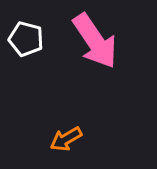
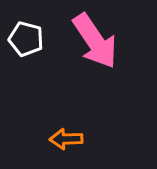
orange arrow: rotated 28 degrees clockwise
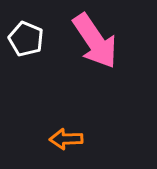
white pentagon: rotated 8 degrees clockwise
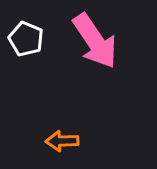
orange arrow: moved 4 px left, 2 px down
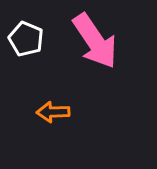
orange arrow: moved 9 px left, 29 px up
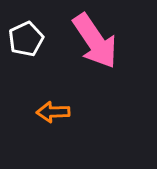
white pentagon: rotated 24 degrees clockwise
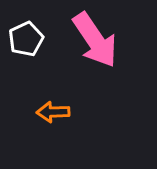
pink arrow: moved 1 px up
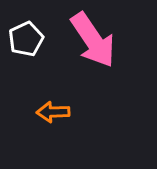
pink arrow: moved 2 px left
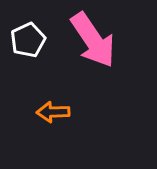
white pentagon: moved 2 px right, 1 px down
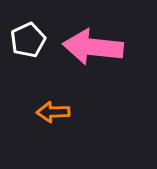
pink arrow: moved 7 px down; rotated 130 degrees clockwise
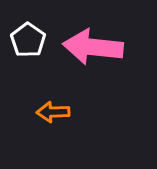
white pentagon: rotated 12 degrees counterclockwise
